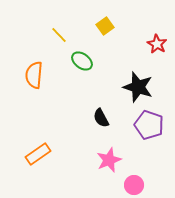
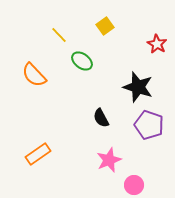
orange semicircle: rotated 48 degrees counterclockwise
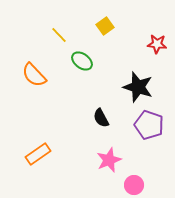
red star: rotated 24 degrees counterclockwise
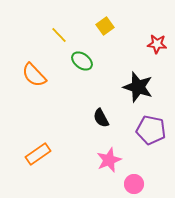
purple pentagon: moved 2 px right, 5 px down; rotated 8 degrees counterclockwise
pink circle: moved 1 px up
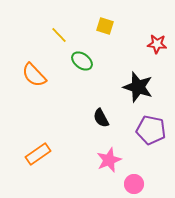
yellow square: rotated 36 degrees counterclockwise
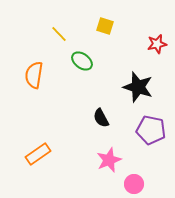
yellow line: moved 1 px up
red star: rotated 18 degrees counterclockwise
orange semicircle: rotated 52 degrees clockwise
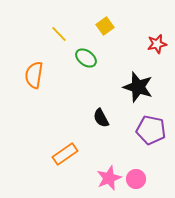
yellow square: rotated 36 degrees clockwise
green ellipse: moved 4 px right, 3 px up
orange rectangle: moved 27 px right
pink star: moved 18 px down
pink circle: moved 2 px right, 5 px up
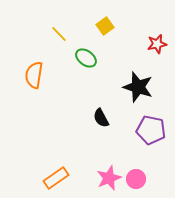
orange rectangle: moved 9 px left, 24 px down
